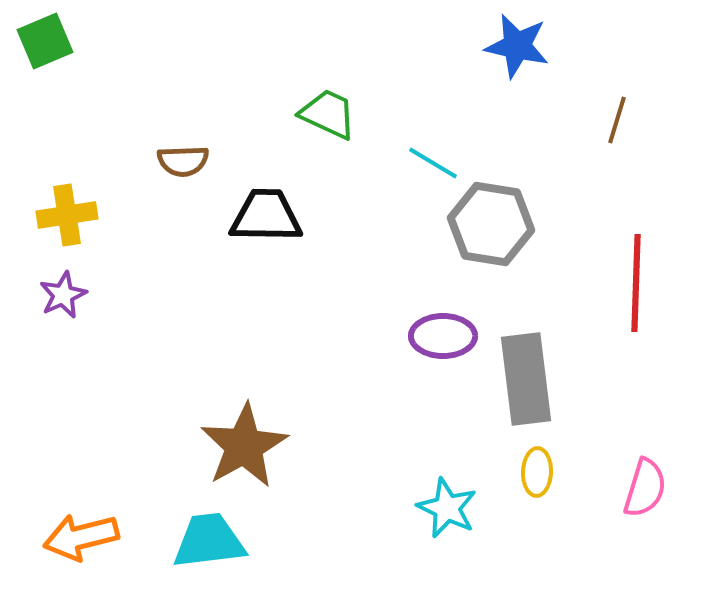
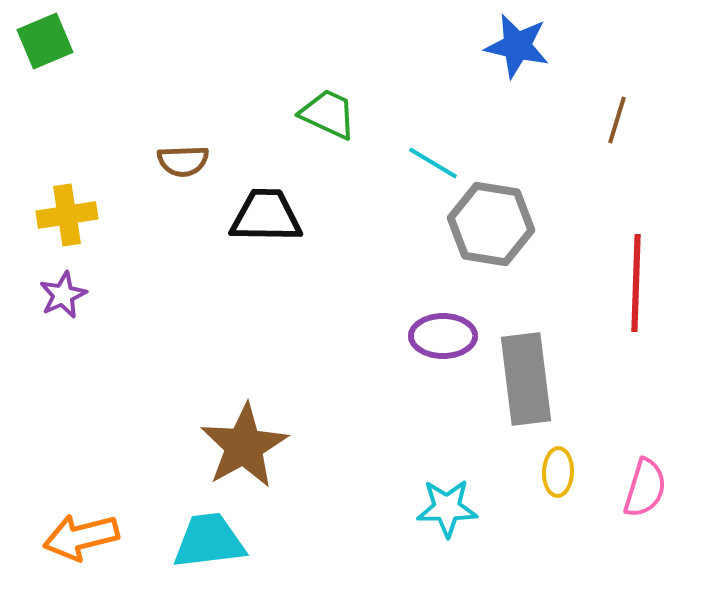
yellow ellipse: moved 21 px right
cyan star: rotated 26 degrees counterclockwise
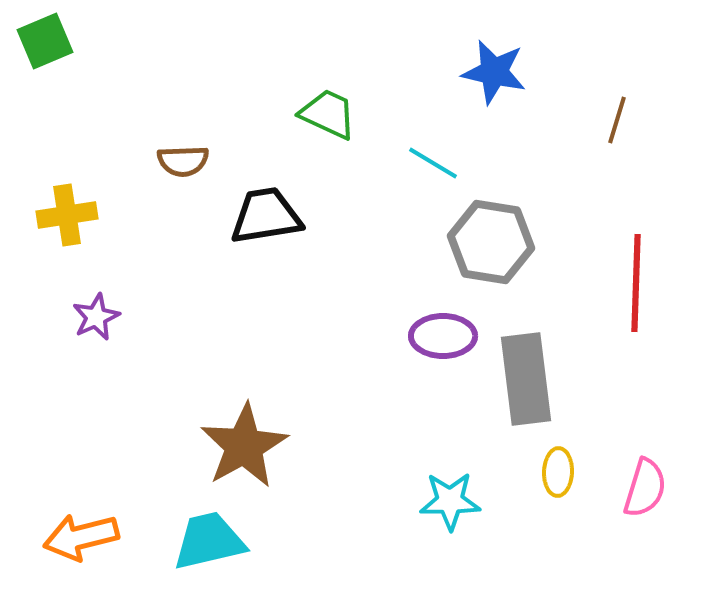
blue star: moved 23 px left, 26 px down
black trapezoid: rotated 10 degrees counterclockwise
gray hexagon: moved 18 px down
purple star: moved 33 px right, 22 px down
cyan star: moved 3 px right, 7 px up
cyan trapezoid: rotated 6 degrees counterclockwise
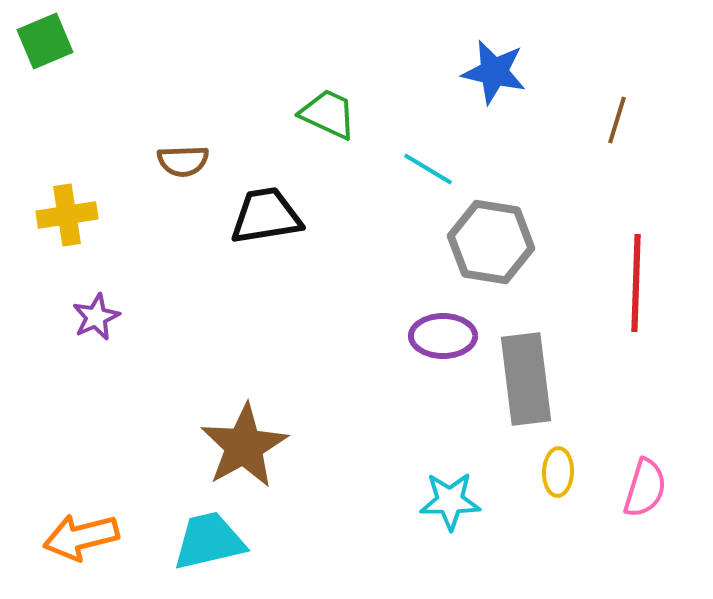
cyan line: moved 5 px left, 6 px down
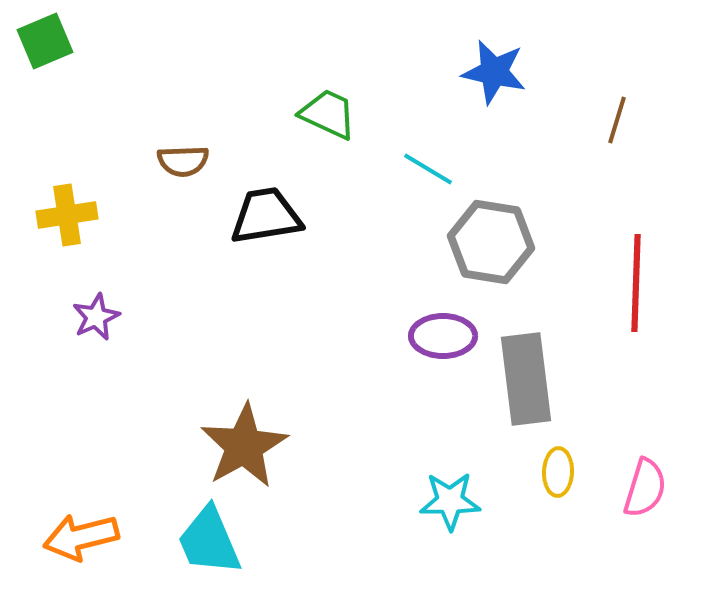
cyan trapezoid: rotated 100 degrees counterclockwise
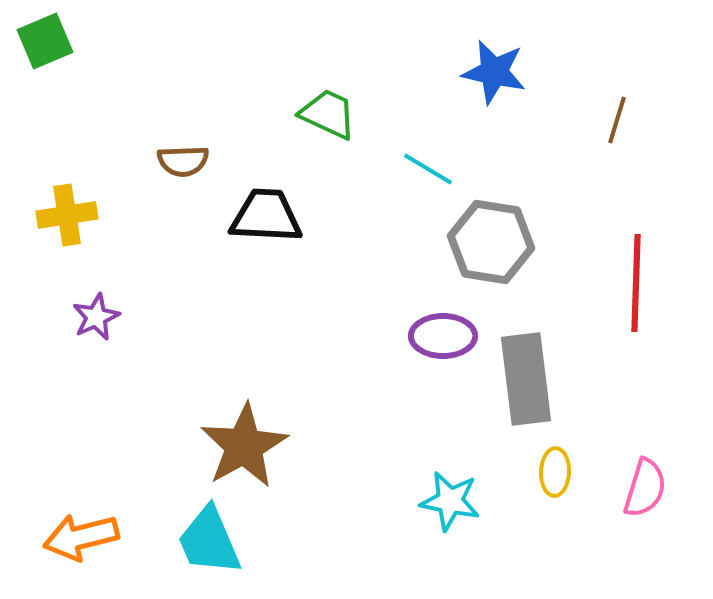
black trapezoid: rotated 12 degrees clockwise
yellow ellipse: moved 3 px left
cyan star: rotated 12 degrees clockwise
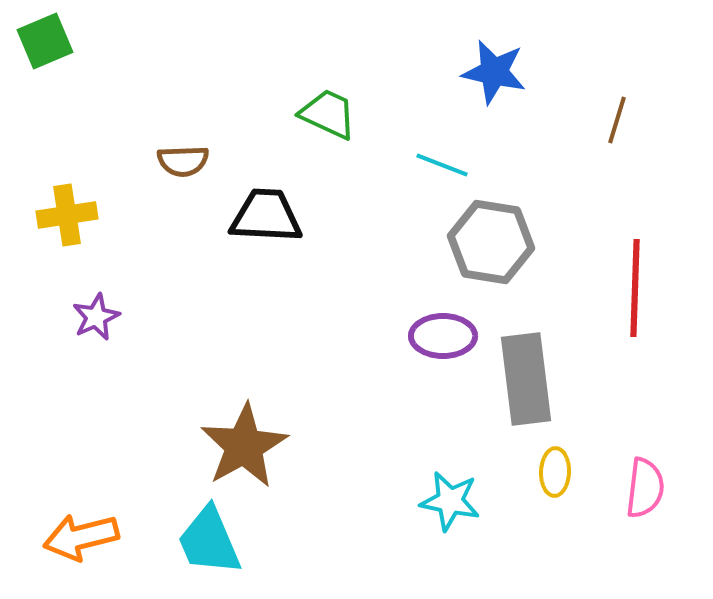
cyan line: moved 14 px right, 4 px up; rotated 10 degrees counterclockwise
red line: moved 1 px left, 5 px down
pink semicircle: rotated 10 degrees counterclockwise
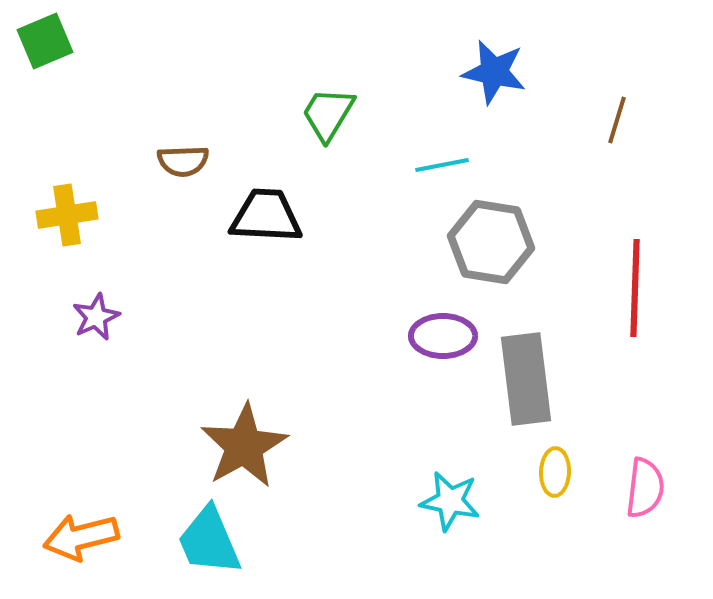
green trapezoid: rotated 84 degrees counterclockwise
cyan line: rotated 32 degrees counterclockwise
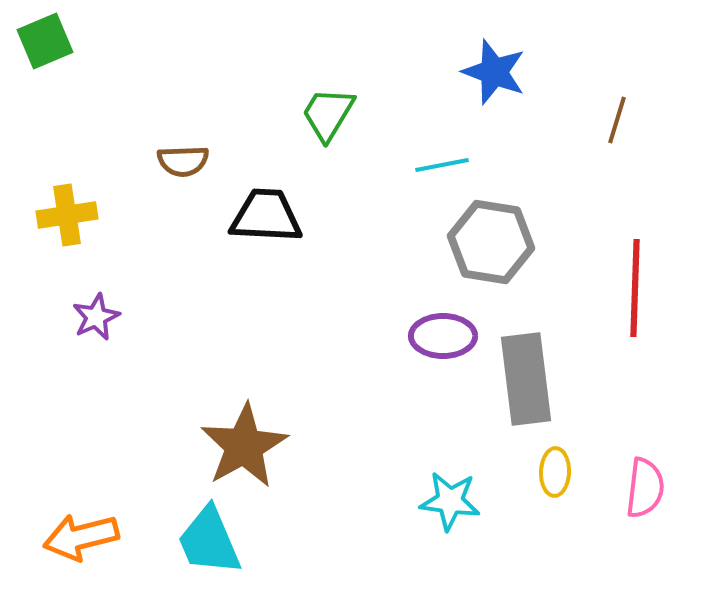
blue star: rotated 8 degrees clockwise
cyan star: rotated 4 degrees counterclockwise
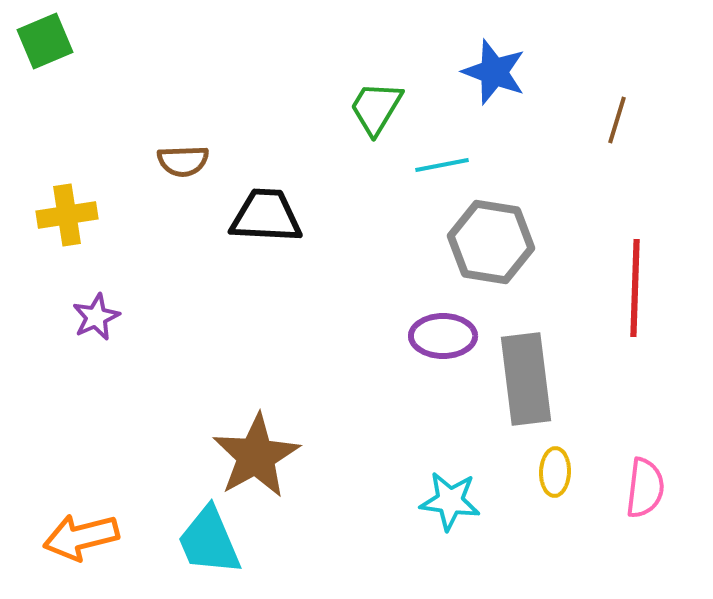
green trapezoid: moved 48 px right, 6 px up
brown star: moved 12 px right, 10 px down
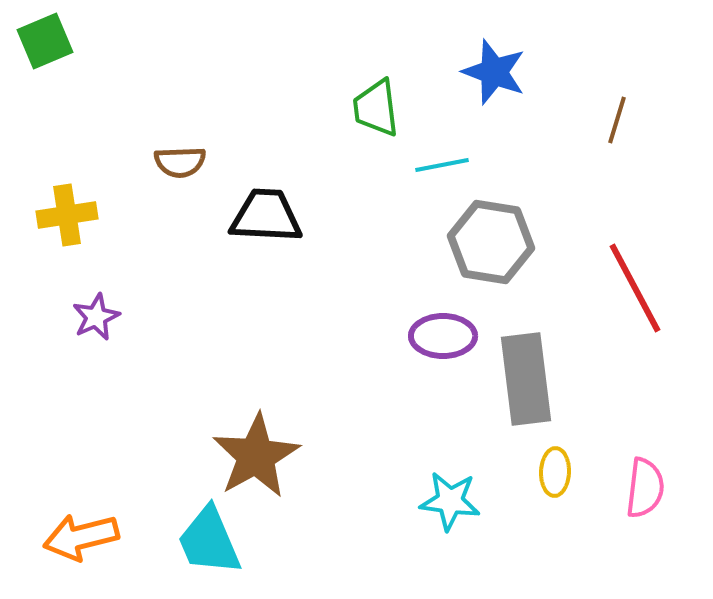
green trapezoid: rotated 38 degrees counterclockwise
brown semicircle: moved 3 px left, 1 px down
red line: rotated 30 degrees counterclockwise
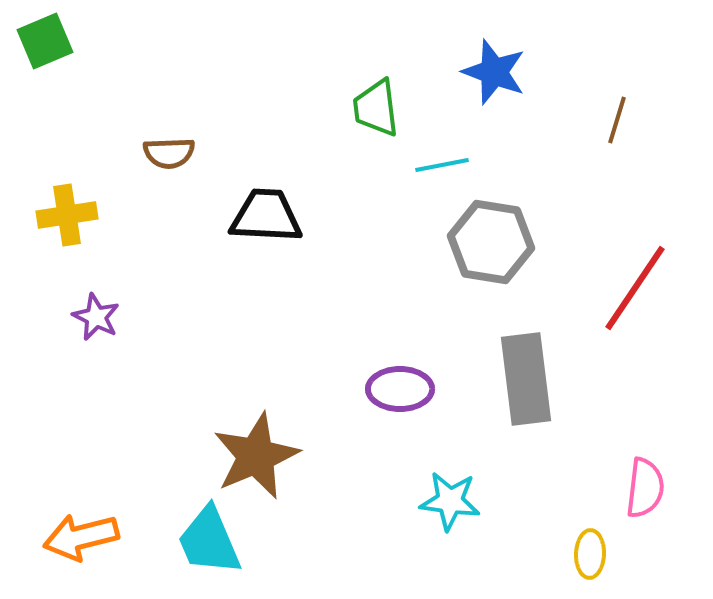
brown semicircle: moved 11 px left, 9 px up
red line: rotated 62 degrees clockwise
purple star: rotated 21 degrees counterclockwise
purple ellipse: moved 43 px left, 53 px down
brown star: rotated 6 degrees clockwise
yellow ellipse: moved 35 px right, 82 px down
